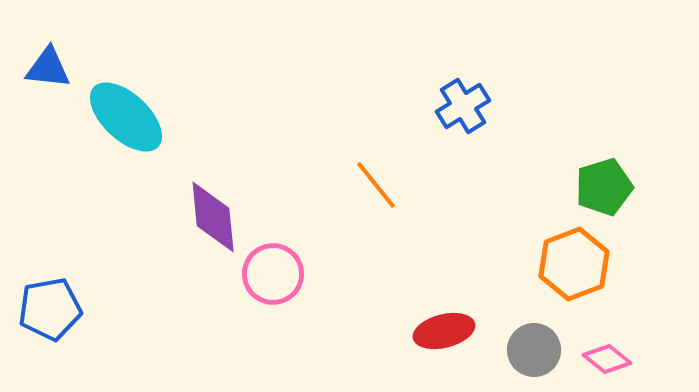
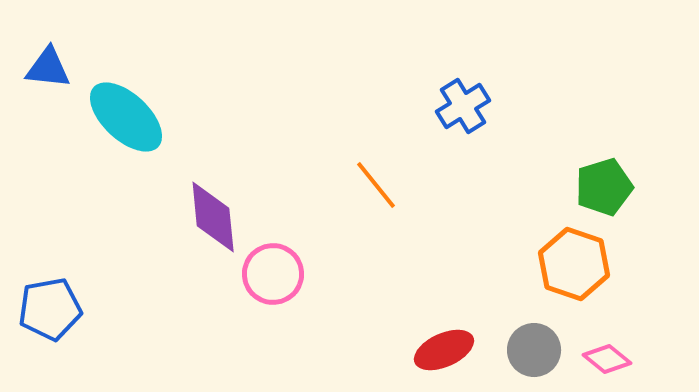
orange hexagon: rotated 20 degrees counterclockwise
red ellipse: moved 19 px down; rotated 10 degrees counterclockwise
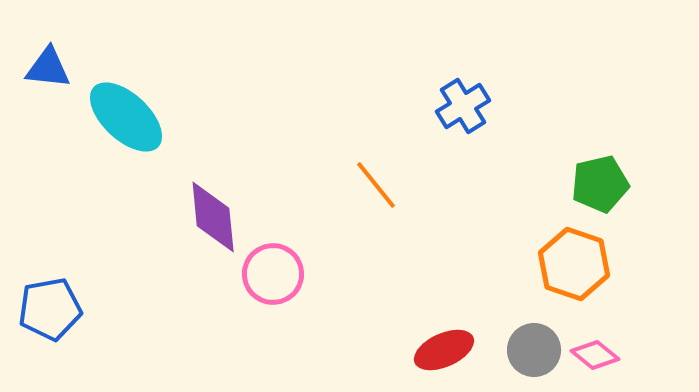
green pentagon: moved 4 px left, 3 px up; rotated 4 degrees clockwise
pink diamond: moved 12 px left, 4 px up
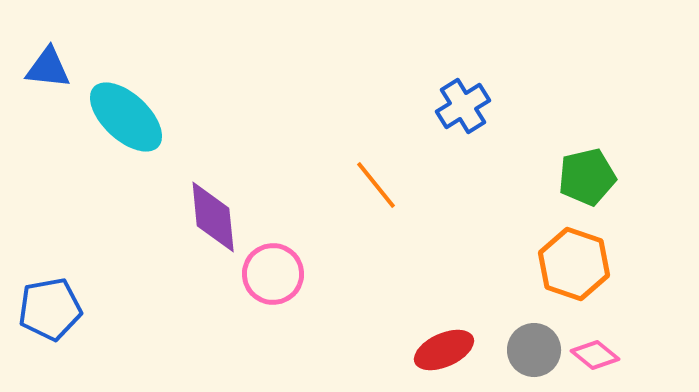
green pentagon: moved 13 px left, 7 px up
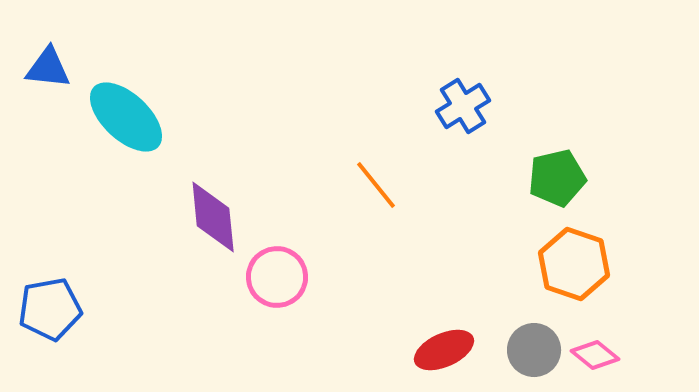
green pentagon: moved 30 px left, 1 px down
pink circle: moved 4 px right, 3 px down
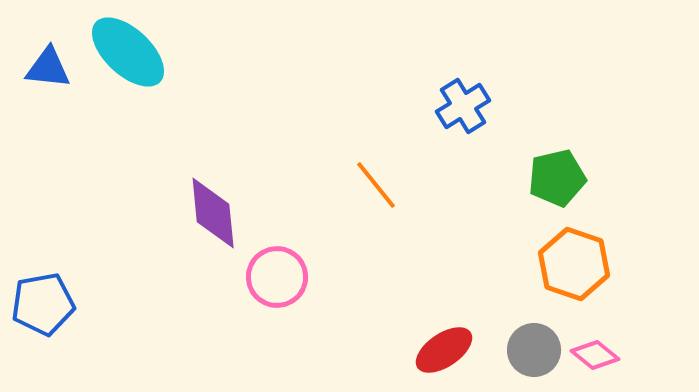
cyan ellipse: moved 2 px right, 65 px up
purple diamond: moved 4 px up
blue pentagon: moved 7 px left, 5 px up
red ellipse: rotated 10 degrees counterclockwise
